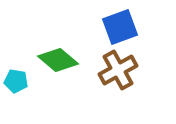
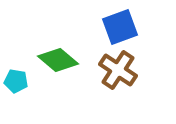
brown cross: rotated 27 degrees counterclockwise
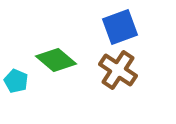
green diamond: moved 2 px left
cyan pentagon: rotated 15 degrees clockwise
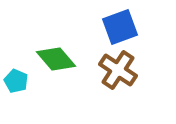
green diamond: moved 1 px up; rotated 9 degrees clockwise
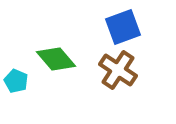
blue square: moved 3 px right
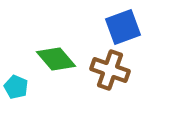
brown cross: moved 8 px left; rotated 15 degrees counterclockwise
cyan pentagon: moved 6 px down
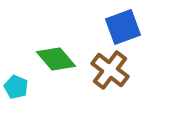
brown cross: rotated 18 degrees clockwise
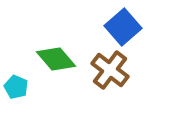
blue square: rotated 21 degrees counterclockwise
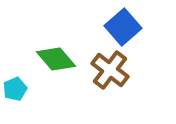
cyan pentagon: moved 1 px left, 2 px down; rotated 25 degrees clockwise
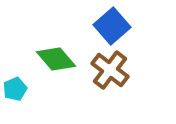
blue square: moved 11 px left, 1 px up
